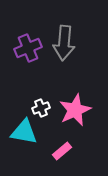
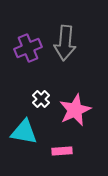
gray arrow: moved 1 px right
white cross: moved 9 px up; rotated 24 degrees counterclockwise
pink rectangle: rotated 36 degrees clockwise
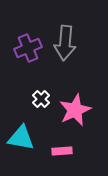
cyan triangle: moved 3 px left, 6 px down
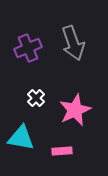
gray arrow: moved 8 px right; rotated 24 degrees counterclockwise
white cross: moved 5 px left, 1 px up
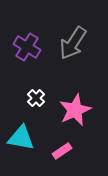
gray arrow: rotated 52 degrees clockwise
purple cross: moved 1 px left, 1 px up; rotated 36 degrees counterclockwise
pink rectangle: rotated 30 degrees counterclockwise
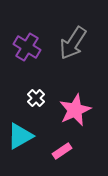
cyan triangle: moved 1 px left, 2 px up; rotated 40 degrees counterclockwise
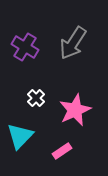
purple cross: moved 2 px left
cyan triangle: rotated 16 degrees counterclockwise
